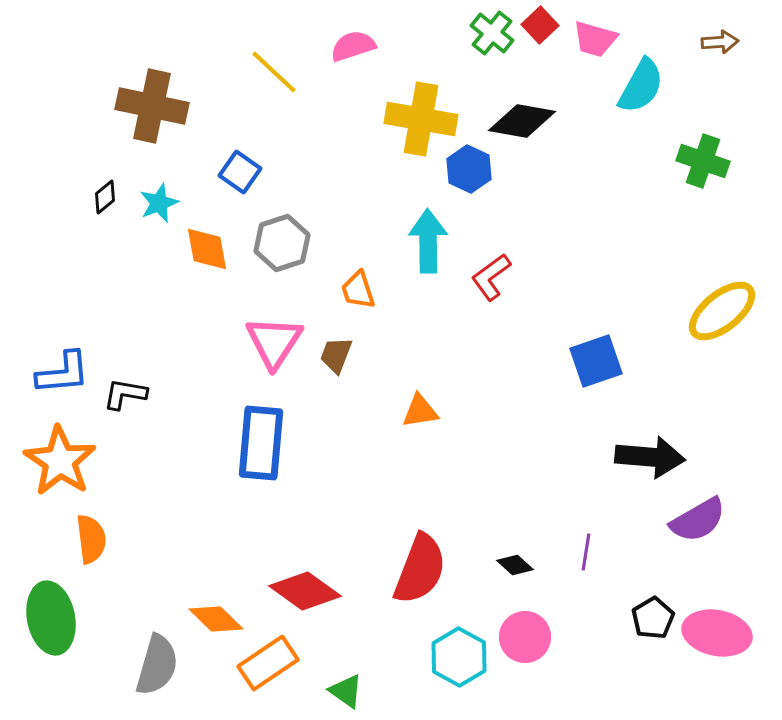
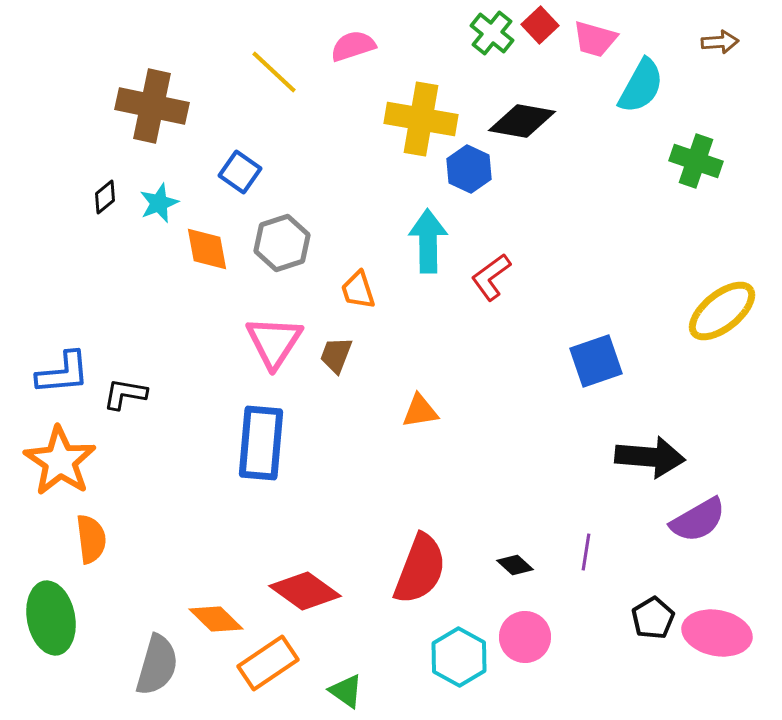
green cross at (703, 161): moved 7 px left
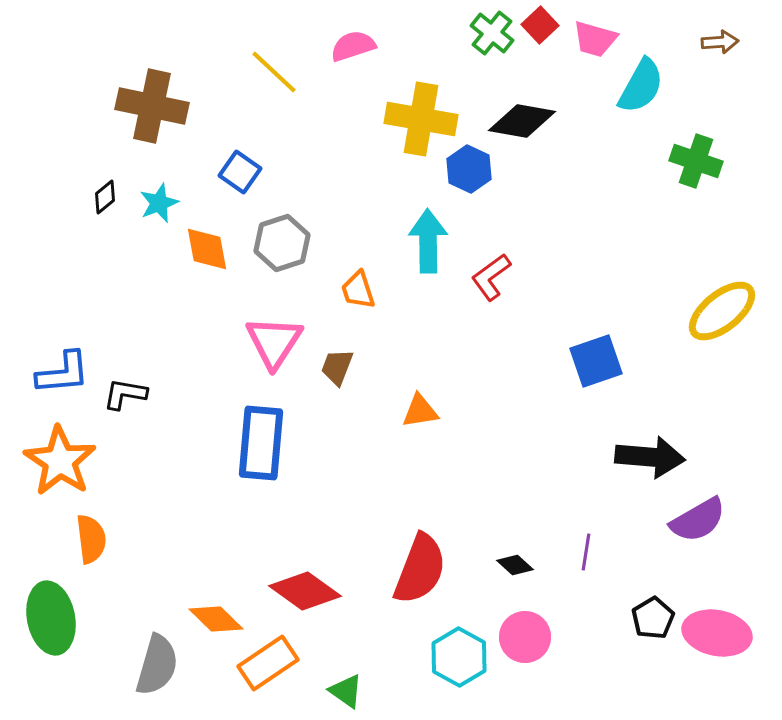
brown trapezoid at (336, 355): moved 1 px right, 12 px down
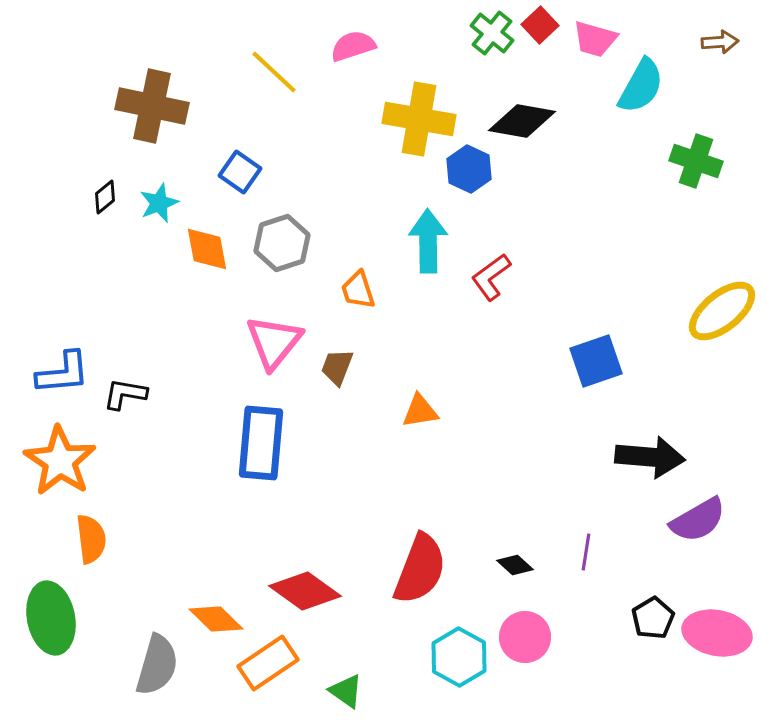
yellow cross at (421, 119): moved 2 px left
pink triangle at (274, 342): rotated 6 degrees clockwise
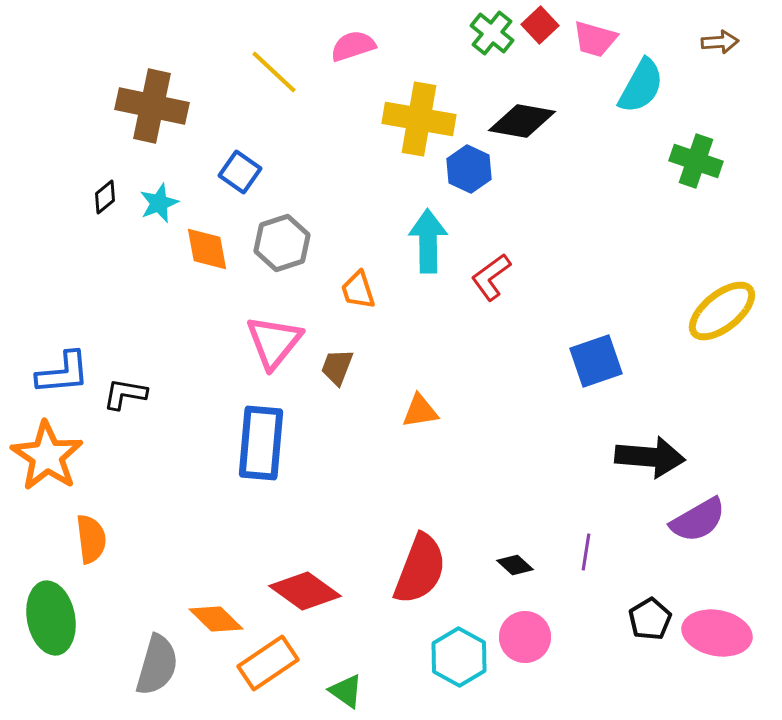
orange star at (60, 461): moved 13 px left, 5 px up
black pentagon at (653, 618): moved 3 px left, 1 px down
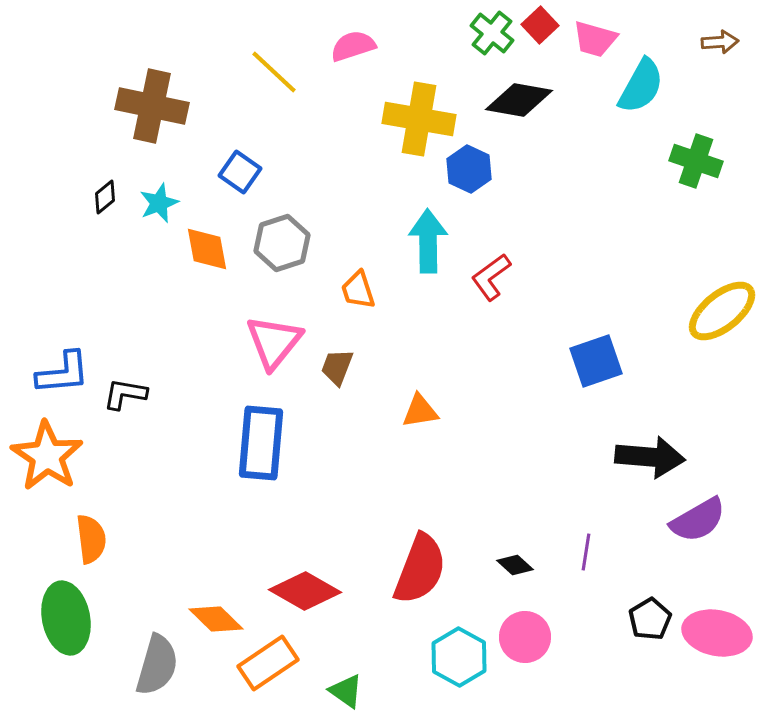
black diamond at (522, 121): moved 3 px left, 21 px up
red diamond at (305, 591): rotated 6 degrees counterclockwise
green ellipse at (51, 618): moved 15 px right
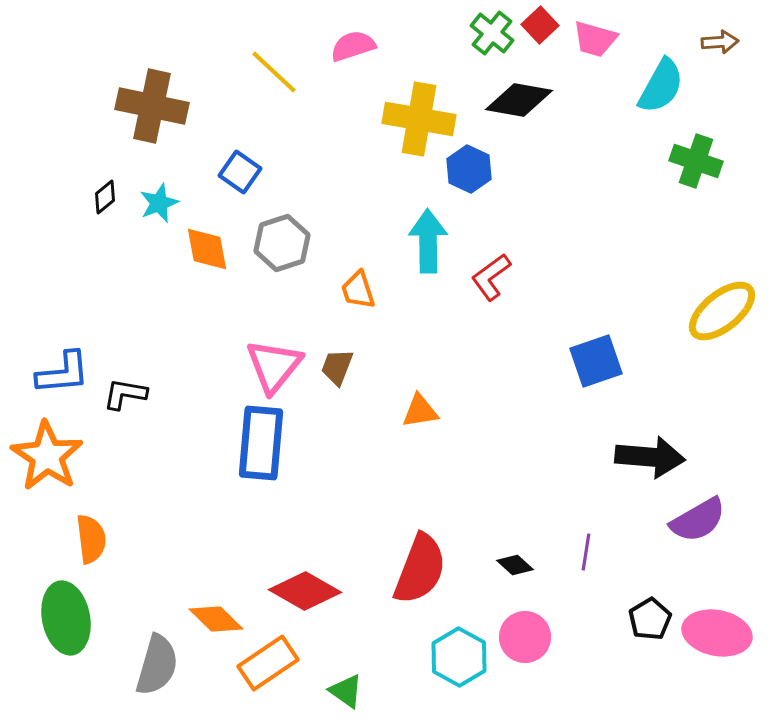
cyan semicircle at (641, 86): moved 20 px right
pink triangle at (274, 342): moved 24 px down
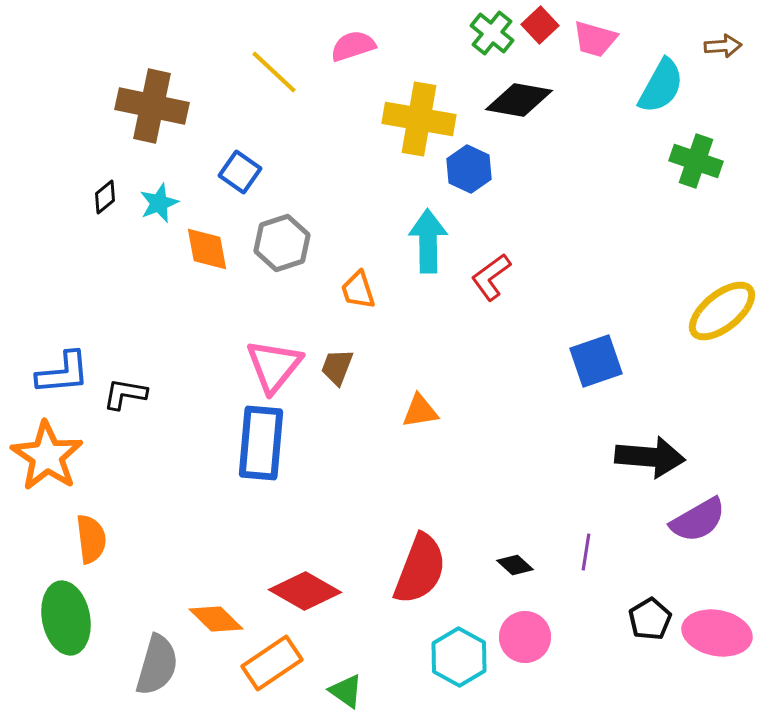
brown arrow at (720, 42): moved 3 px right, 4 px down
orange rectangle at (268, 663): moved 4 px right
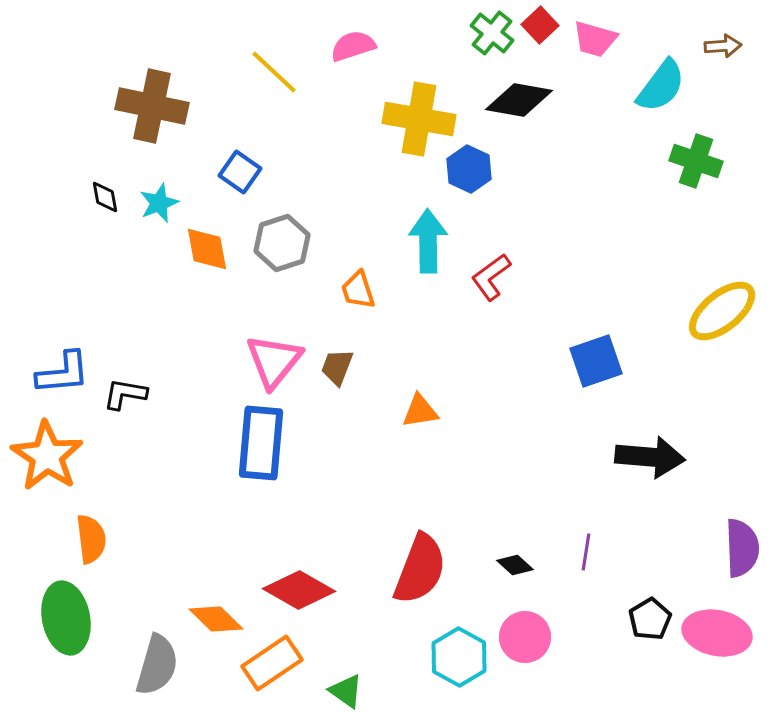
cyan semicircle at (661, 86): rotated 8 degrees clockwise
black diamond at (105, 197): rotated 60 degrees counterclockwise
pink triangle at (274, 366): moved 5 px up
purple semicircle at (698, 520): moved 44 px right, 28 px down; rotated 62 degrees counterclockwise
red diamond at (305, 591): moved 6 px left, 1 px up
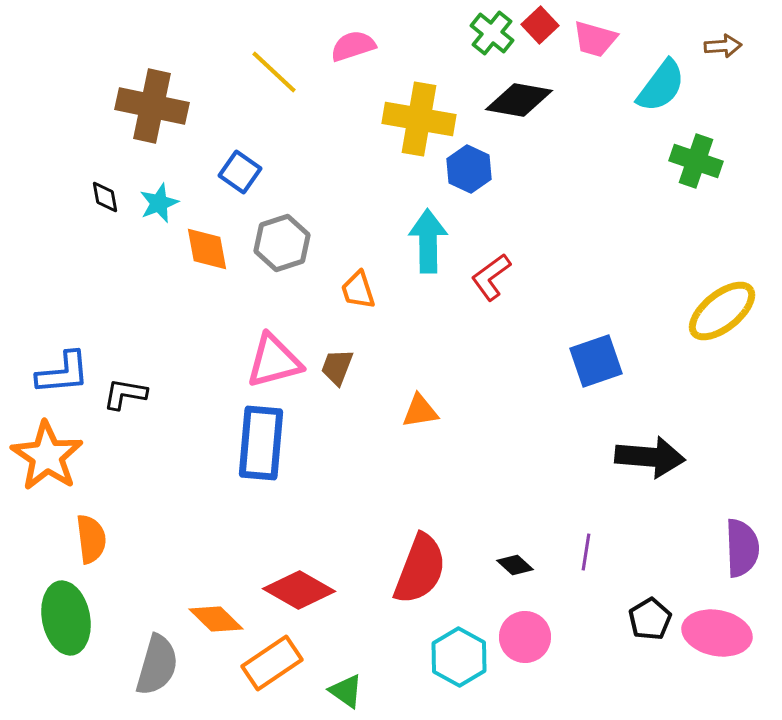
pink triangle at (274, 361): rotated 36 degrees clockwise
